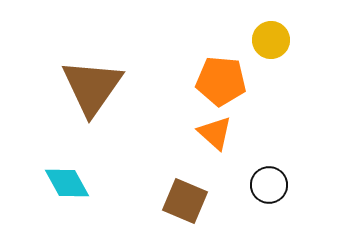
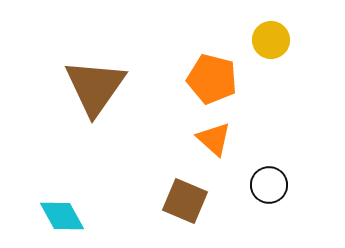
orange pentagon: moved 9 px left, 2 px up; rotated 9 degrees clockwise
brown triangle: moved 3 px right
orange triangle: moved 1 px left, 6 px down
cyan diamond: moved 5 px left, 33 px down
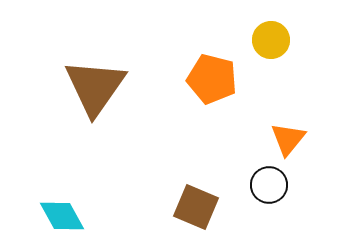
orange triangle: moved 74 px right; rotated 27 degrees clockwise
brown square: moved 11 px right, 6 px down
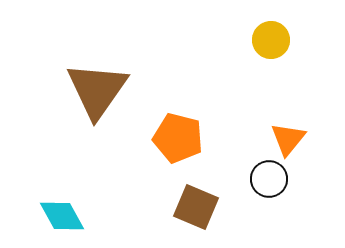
orange pentagon: moved 34 px left, 59 px down
brown triangle: moved 2 px right, 3 px down
black circle: moved 6 px up
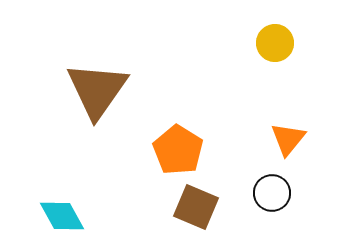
yellow circle: moved 4 px right, 3 px down
orange pentagon: moved 12 px down; rotated 18 degrees clockwise
black circle: moved 3 px right, 14 px down
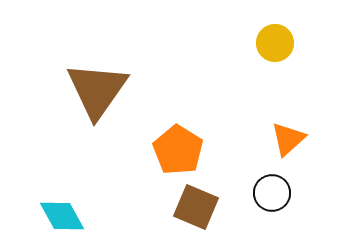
orange triangle: rotated 9 degrees clockwise
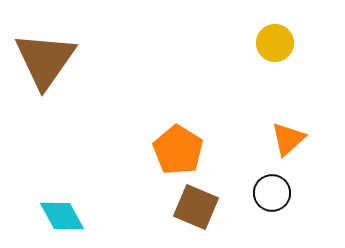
brown triangle: moved 52 px left, 30 px up
